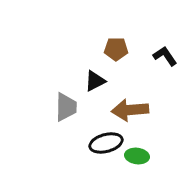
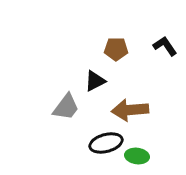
black L-shape: moved 10 px up
gray trapezoid: rotated 36 degrees clockwise
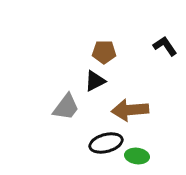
brown pentagon: moved 12 px left, 3 px down
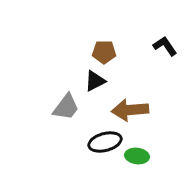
black ellipse: moved 1 px left, 1 px up
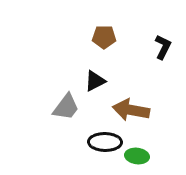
black L-shape: moved 2 px left, 1 px down; rotated 60 degrees clockwise
brown pentagon: moved 15 px up
brown arrow: moved 1 px right; rotated 15 degrees clockwise
black ellipse: rotated 16 degrees clockwise
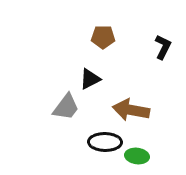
brown pentagon: moved 1 px left
black triangle: moved 5 px left, 2 px up
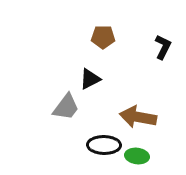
brown arrow: moved 7 px right, 7 px down
black ellipse: moved 1 px left, 3 px down
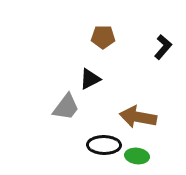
black L-shape: rotated 15 degrees clockwise
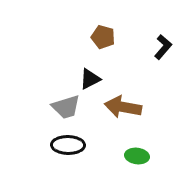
brown pentagon: rotated 15 degrees clockwise
gray trapezoid: rotated 36 degrees clockwise
brown arrow: moved 15 px left, 10 px up
black ellipse: moved 36 px left
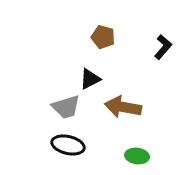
black ellipse: rotated 12 degrees clockwise
